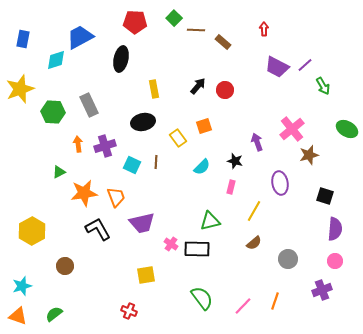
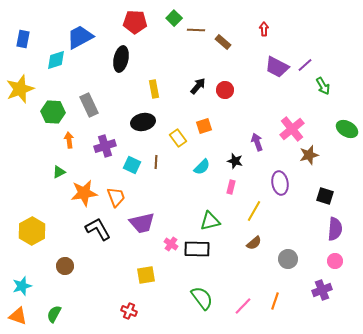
orange arrow at (78, 144): moved 9 px left, 4 px up
green semicircle at (54, 314): rotated 24 degrees counterclockwise
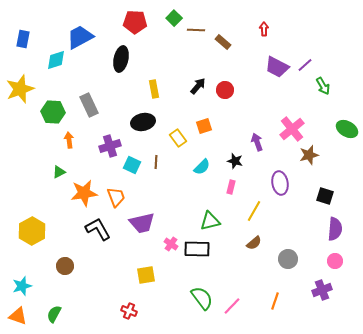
purple cross at (105, 146): moved 5 px right
pink line at (243, 306): moved 11 px left
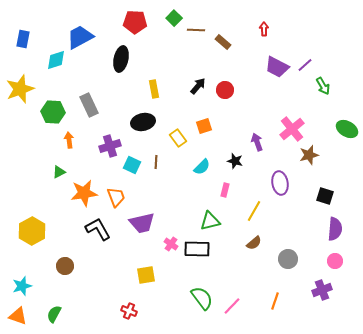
pink rectangle at (231, 187): moved 6 px left, 3 px down
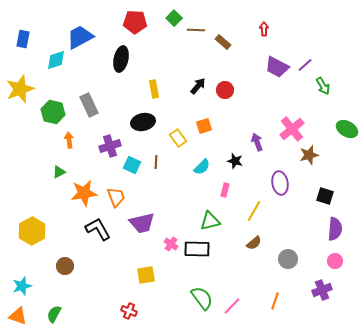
green hexagon at (53, 112): rotated 10 degrees clockwise
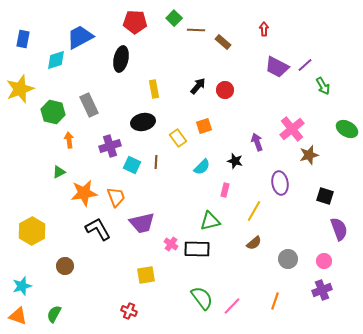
purple semicircle at (335, 229): moved 4 px right; rotated 25 degrees counterclockwise
pink circle at (335, 261): moved 11 px left
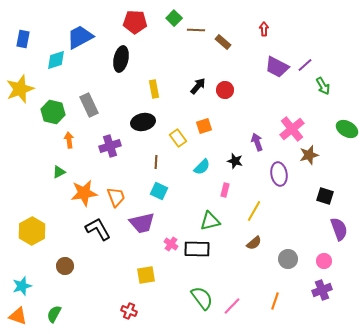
cyan square at (132, 165): moved 27 px right, 26 px down
purple ellipse at (280, 183): moved 1 px left, 9 px up
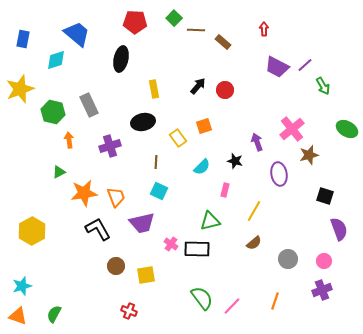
blue trapezoid at (80, 37): moved 3 px left, 3 px up; rotated 68 degrees clockwise
brown circle at (65, 266): moved 51 px right
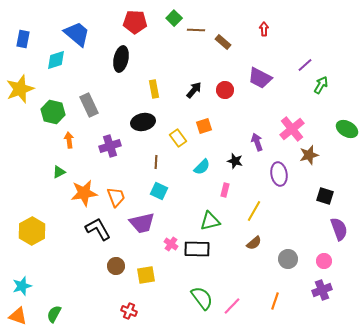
purple trapezoid at (277, 67): moved 17 px left, 11 px down
black arrow at (198, 86): moved 4 px left, 4 px down
green arrow at (323, 86): moved 2 px left, 1 px up; rotated 120 degrees counterclockwise
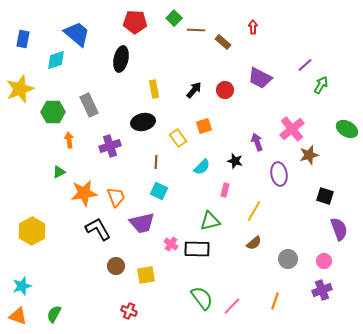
red arrow at (264, 29): moved 11 px left, 2 px up
green hexagon at (53, 112): rotated 15 degrees counterclockwise
